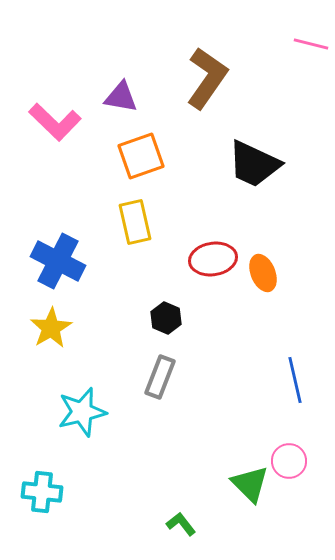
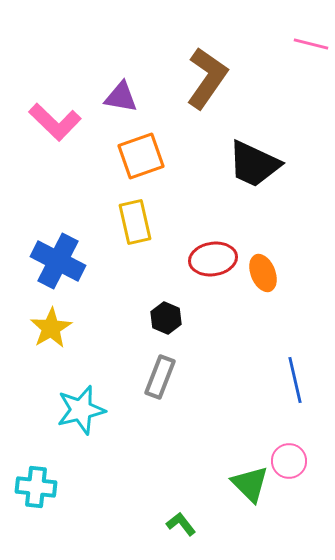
cyan star: moved 1 px left, 2 px up
cyan cross: moved 6 px left, 5 px up
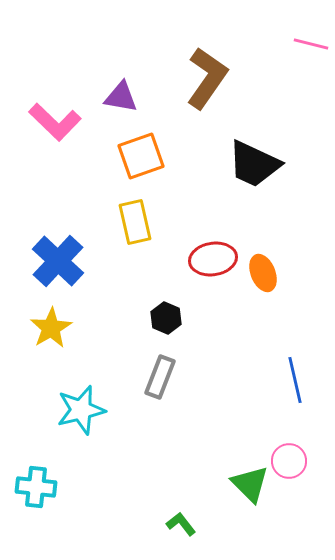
blue cross: rotated 16 degrees clockwise
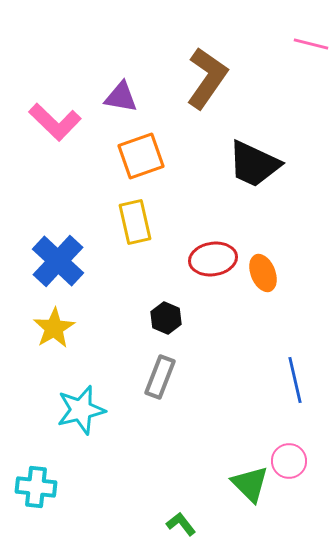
yellow star: moved 3 px right
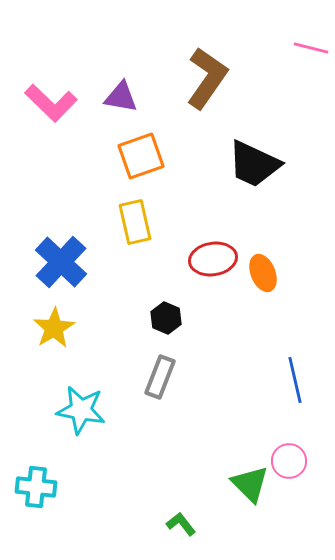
pink line: moved 4 px down
pink L-shape: moved 4 px left, 19 px up
blue cross: moved 3 px right, 1 px down
cyan star: rotated 24 degrees clockwise
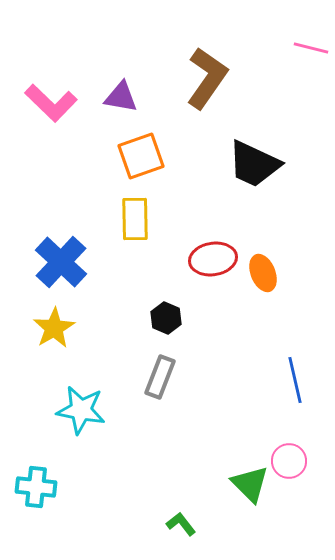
yellow rectangle: moved 3 px up; rotated 12 degrees clockwise
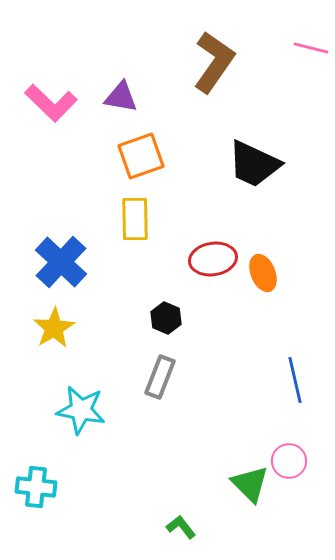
brown L-shape: moved 7 px right, 16 px up
green L-shape: moved 3 px down
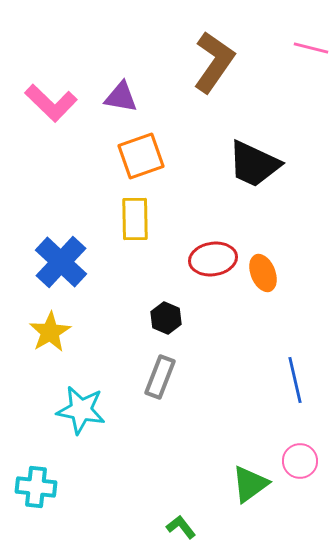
yellow star: moved 4 px left, 4 px down
pink circle: moved 11 px right
green triangle: rotated 39 degrees clockwise
